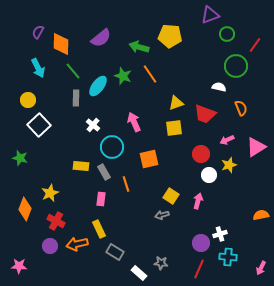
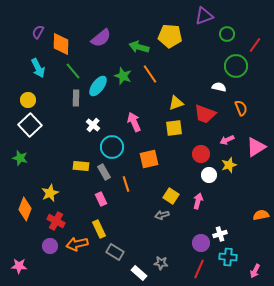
purple triangle at (210, 15): moved 6 px left, 1 px down
white square at (39, 125): moved 9 px left
pink rectangle at (101, 199): rotated 32 degrees counterclockwise
pink arrow at (261, 268): moved 6 px left, 3 px down
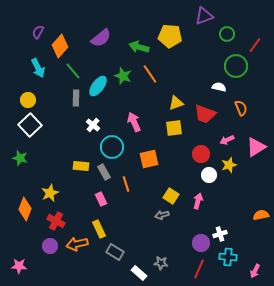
orange diamond at (61, 44): moved 1 px left, 2 px down; rotated 40 degrees clockwise
